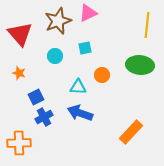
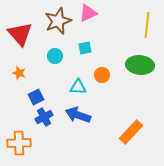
blue arrow: moved 2 px left, 2 px down
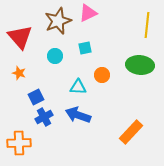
red triangle: moved 3 px down
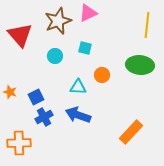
red triangle: moved 2 px up
cyan square: rotated 24 degrees clockwise
orange star: moved 9 px left, 19 px down
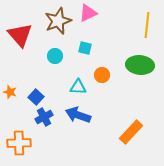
blue square: rotated 21 degrees counterclockwise
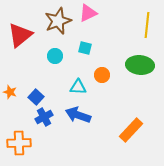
red triangle: rotated 32 degrees clockwise
orange rectangle: moved 2 px up
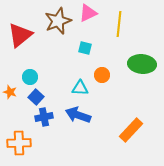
yellow line: moved 28 px left, 1 px up
cyan circle: moved 25 px left, 21 px down
green ellipse: moved 2 px right, 1 px up
cyan triangle: moved 2 px right, 1 px down
blue cross: rotated 18 degrees clockwise
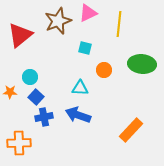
orange circle: moved 2 px right, 5 px up
orange star: rotated 16 degrees counterclockwise
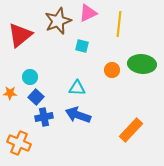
cyan square: moved 3 px left, 2 px up
orange circle: moved 8 px right
cyan triangle: moved 3 px left
orange star: moved 1 px down
orange cross: rotated 25 degrees clockwise
